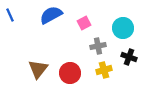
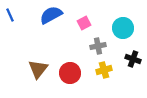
black cross: moved 4 px right, 2 px down
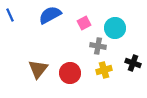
blue semicircle: moved 1 px left
cyan circle: moved 8 px left
gray cross: rotated 21 degrees clockwise
black cross: moved 4 px down
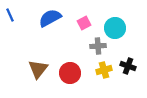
blue semicircle: moved 3 px down
gray cross: rotated 14 degrees counterclockwise
black cross: moved 5 px left, 3 px down
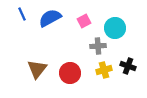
blue line: moved 12 px right, 1 px up
pink square: moved 2 px up
brown triangle: moved 1 px left
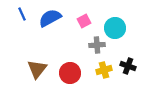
gray cross: moved 1 px left, 1 px up
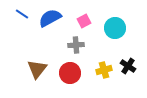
blue line: rotated 32 degrees counterclockwise
gray cross: moved 21 px left
black cross: rotated 14 degrees clockwise
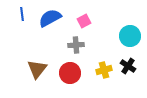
blue line: rotated 48 degrees clockwise
cyan circle: moved 15 px right, 8 px down
